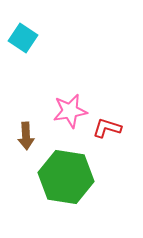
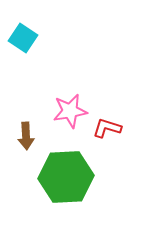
green hexagon: rotated 12 degrees counterclockwise
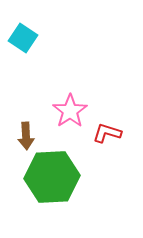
pink star: rotated 24 degrees counterclockwise
red L-shape: moved 5 px down
green hexagon: moved 14 px left
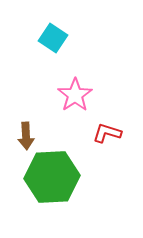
cyan square: moved 30 px right
pink star: moved 5 px right, 16 px up
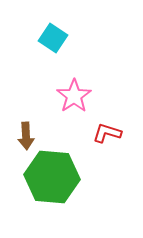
pink star: moved 1 px left, 1 px down
green hexagon: rotated 8 degrees clockwise
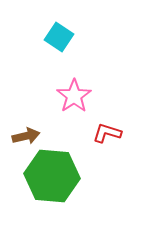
cyan square: moved 6 px right, 1 px up
brown arrow: rotated 100 degrees counterclockwise
green hexagon: moved 1 px up
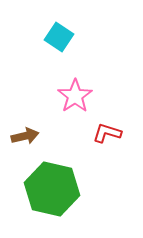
pink star: moved 1 px right
brown arrow: moved 1 px left
green hexagon: moved 13 px down; rotated 8 degrees clockwise
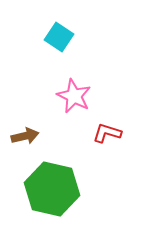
pink star: moved 1 px left; rotated 12 degrees counterclockwise
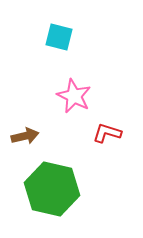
cyan square: rotated 20 degrees counterclockwise
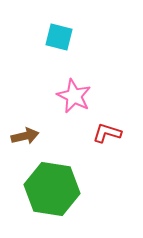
green hexagon: rotated 4 degrees counterclockwise
